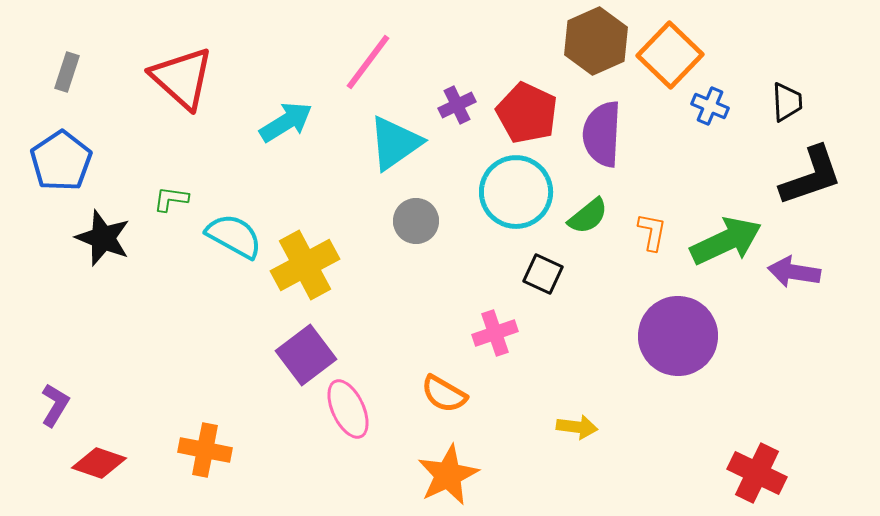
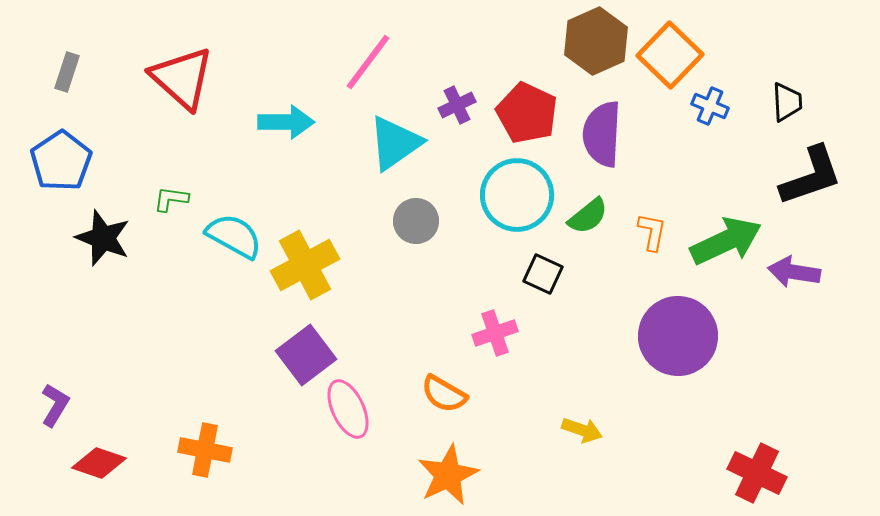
cyan arrow: rotated 32 degrees clockwise
cyan circle: moved 1 px right, 3 px down
yellow arrow: moved 5 px right, 3 px down; rotated 12 degrees clockwise
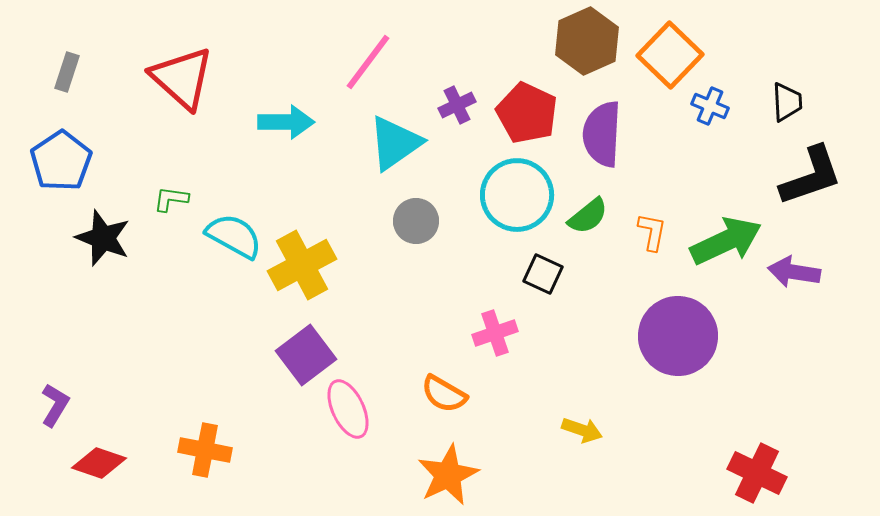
brown hexagon: moved 9 px left
yellow cross: moved 3 px left
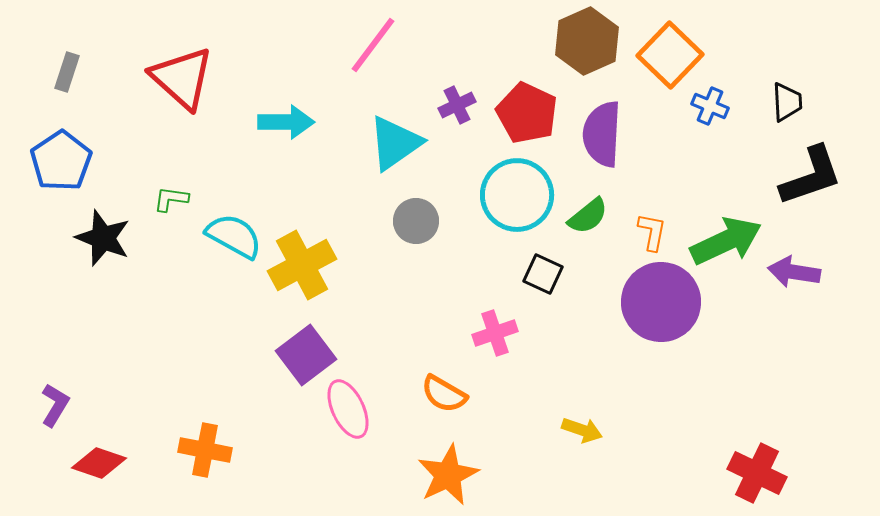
pink line: moved 5 px right, 17 px up
purple circle: moved 17 px left, 34 px up
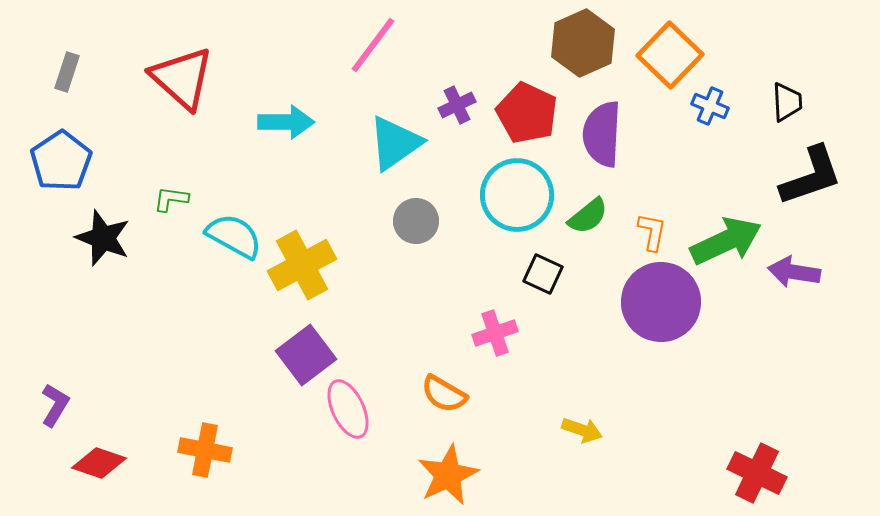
brown hexagon: moved 4 px left, 2 px down
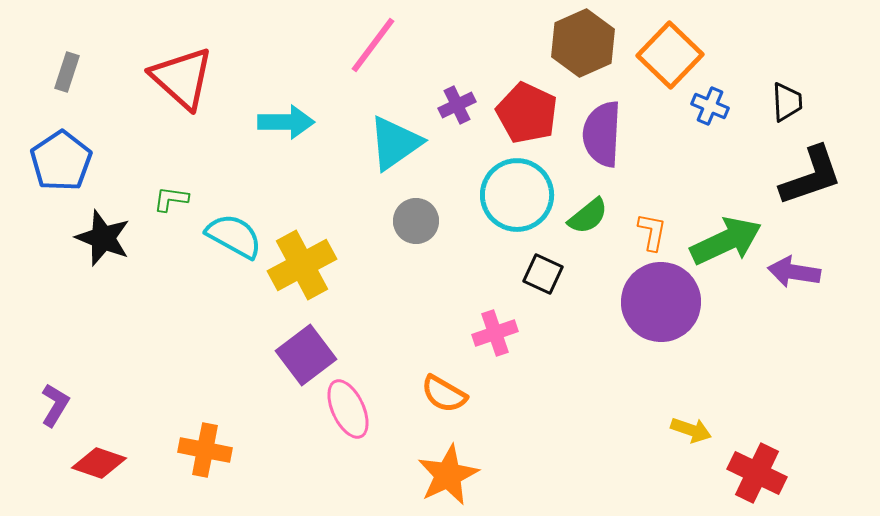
yellow arrow: moved 109 px right
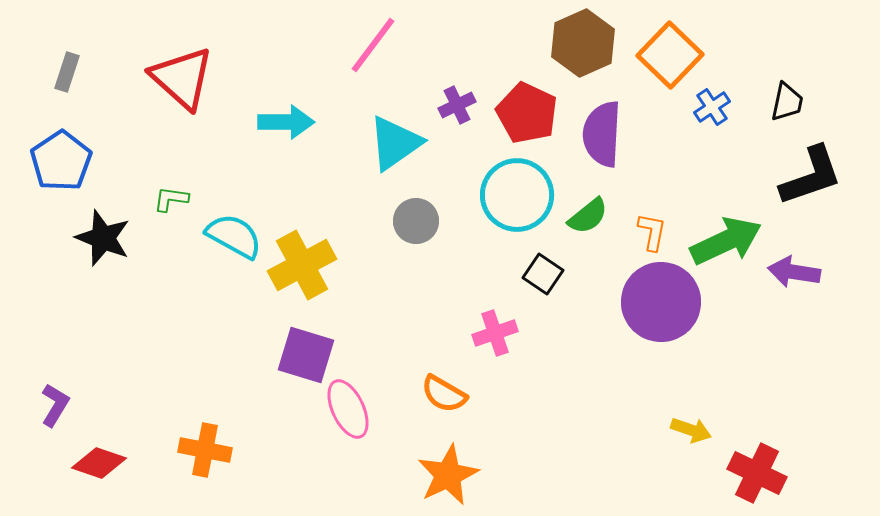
black trapezoid: rotated 15 degrees clockwise
blue cross: moved 2 px right, 1 px down; rotated 33 degrees clockwise
black square: rotated 9 degrees clockwise
purple square: rotated 36 degrees counterclockwise
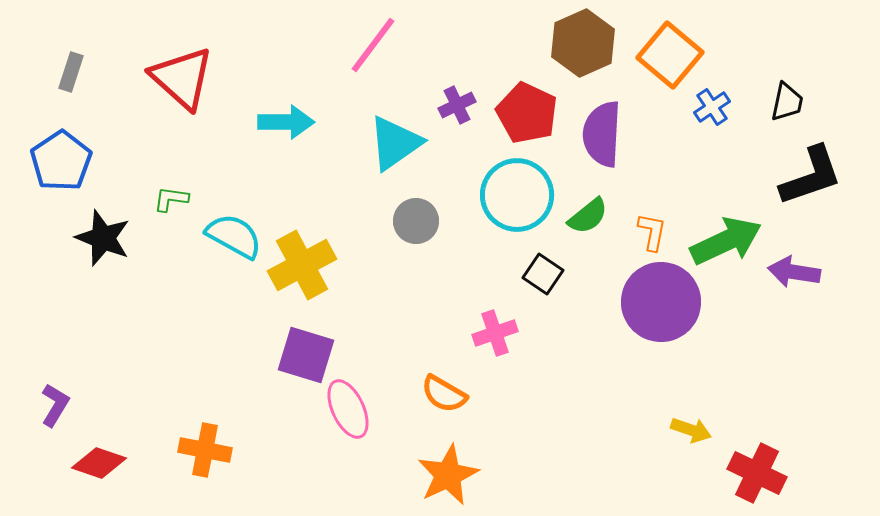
orange square: rotated 4 degrees counterclockwise
gray rectangle: moved 4 px right
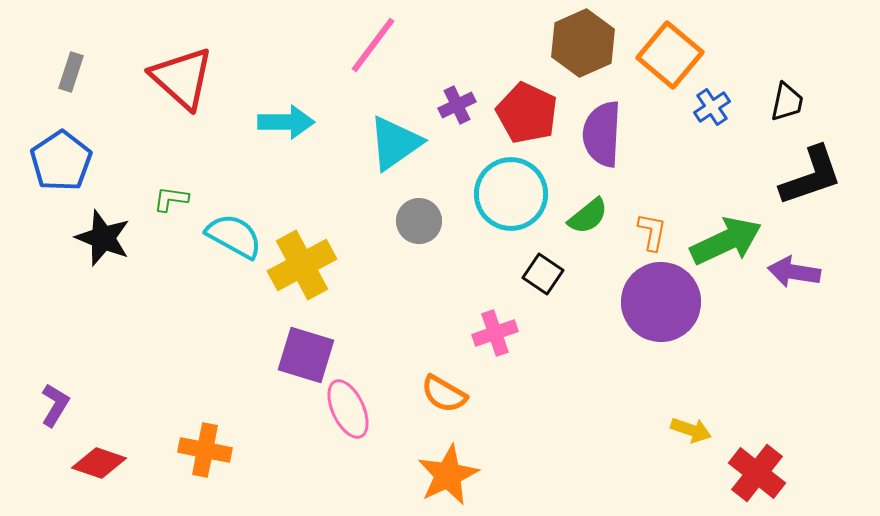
cyan circle: moved 6 px left, 1 px up
gray circle: moved 3 px right
red cross: rotated 12 degrees clockwise
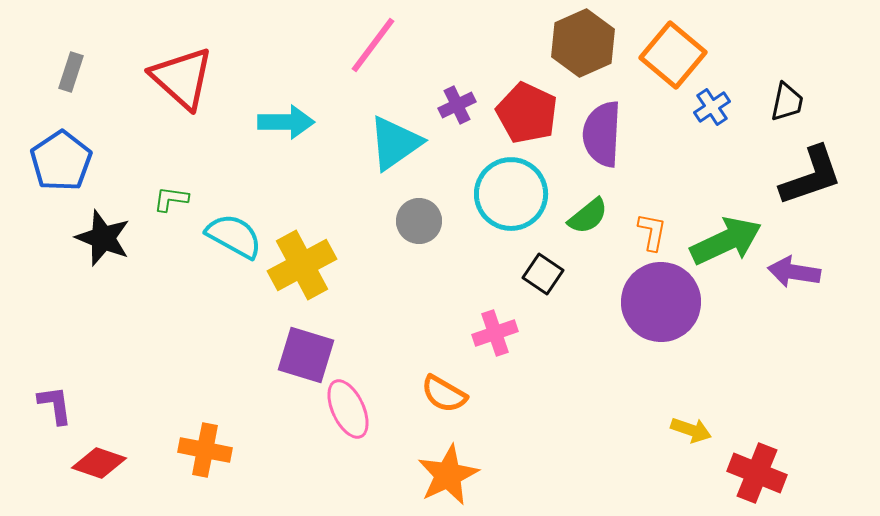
orange square: moved 3 px right
purple L-shape: rotated 39 degrees counterclockwise
red cross: rotated 16 degrees counterclockwise
